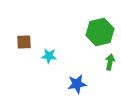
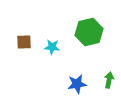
green hexagon: moved 11 px left
cyan star: moved 3 px right, 9 px up
green arrow: moved 1 px left, 18 px down
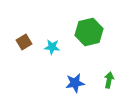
brown square: rotated 28 degrees counterclockwise
blue star: moved 2 px left, 1 px up
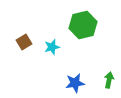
green hexagon: moved 6 px left, 7 px up
cyan star: rotated 21 degrees counterclockwise
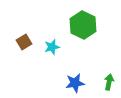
green hexagon: rotated 20 degrees counterclockwise
green arrow: moved 2 px down
